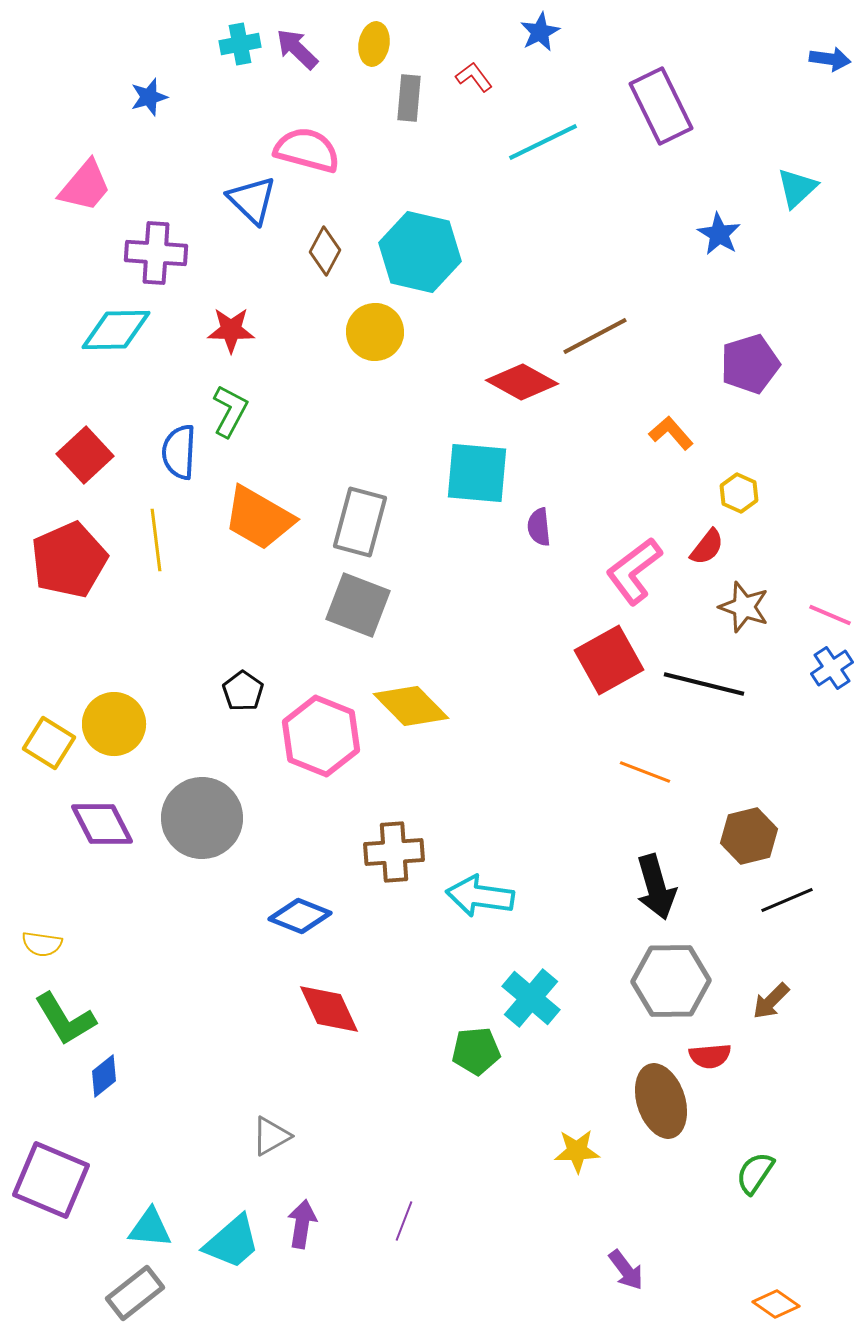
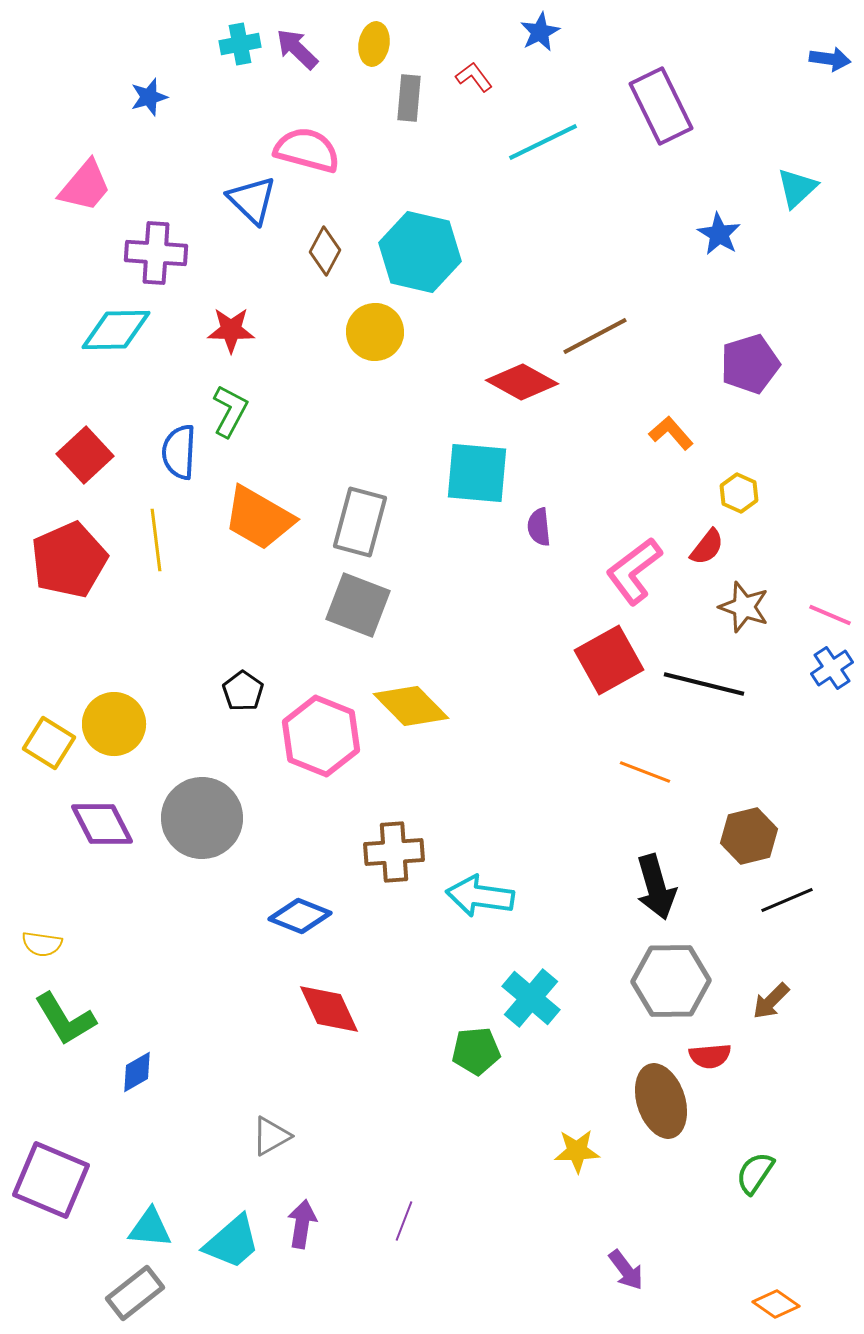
blue diamond at (104, 1076): moved 33 px right, 4 px up; rotated 9 degrees clockwise
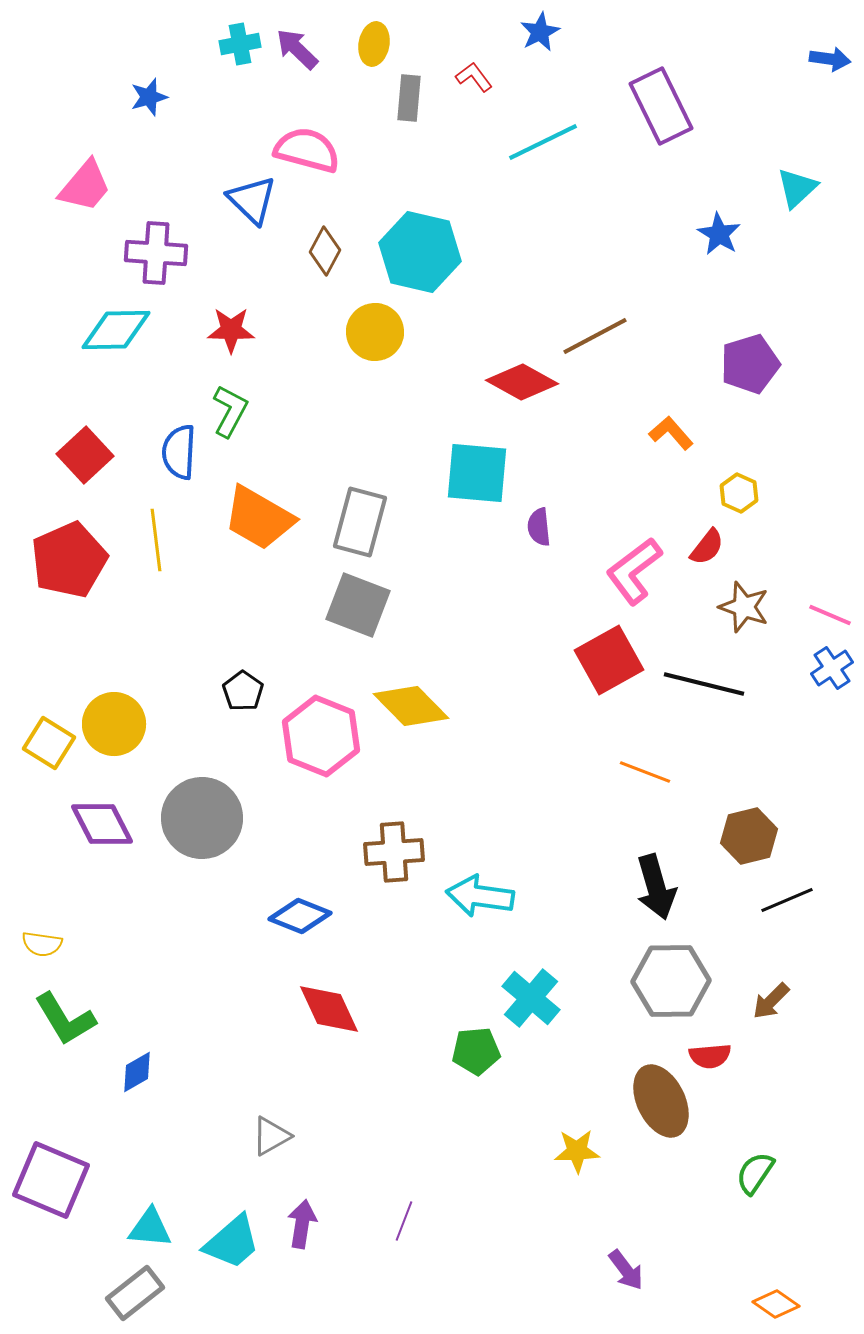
brown ellipse at (661, 1101): rotated 8 degrees counterclockwise
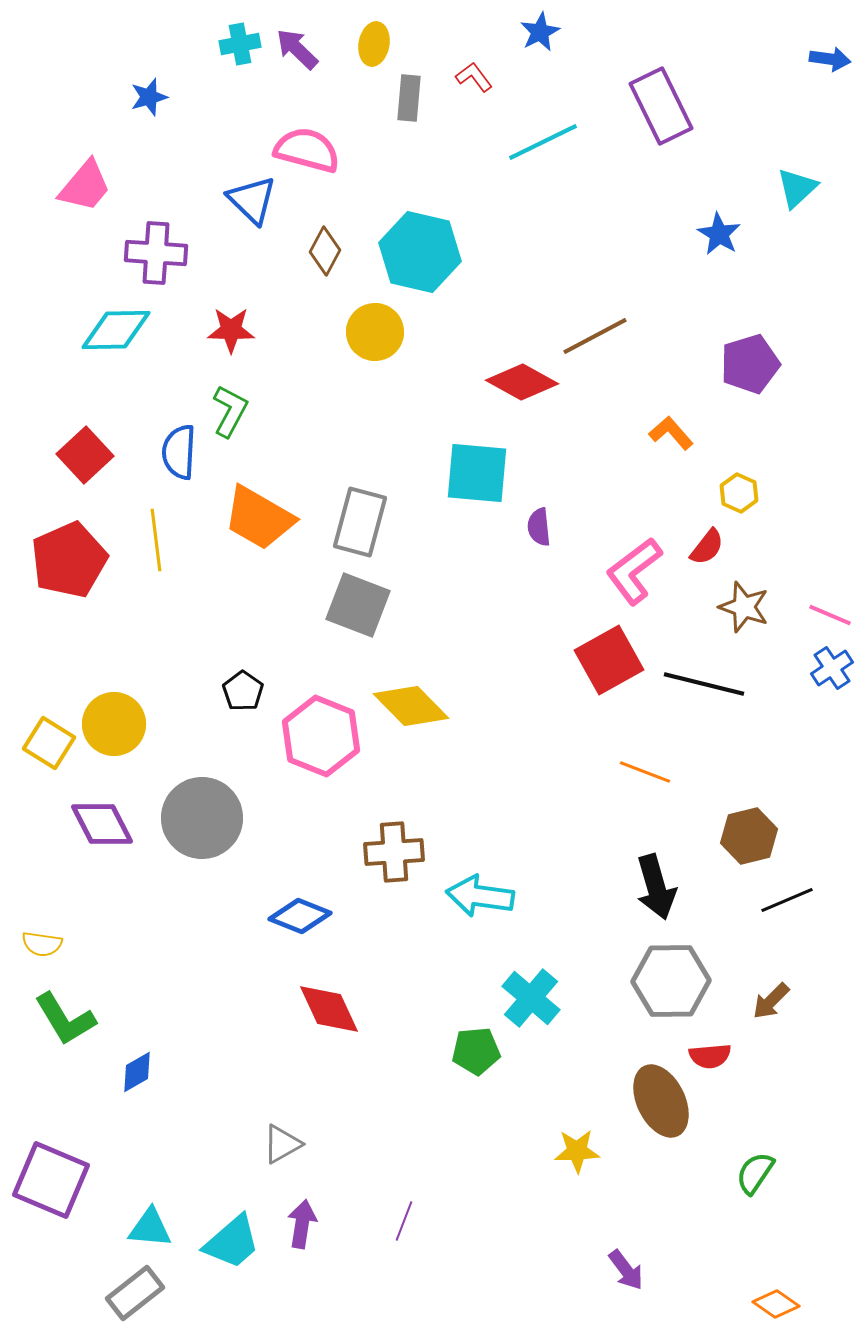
gray triangle at (271, 1136): moved 11 px right, 8 px down
